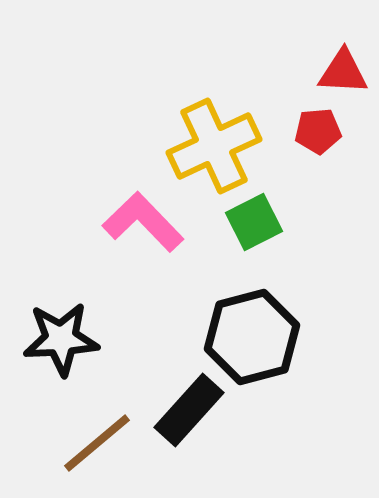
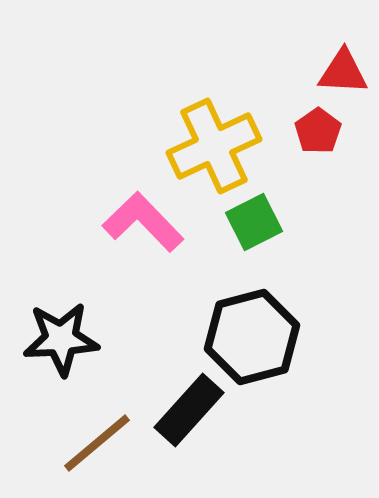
red pentagon: rotated 30 degrees counterclockwise
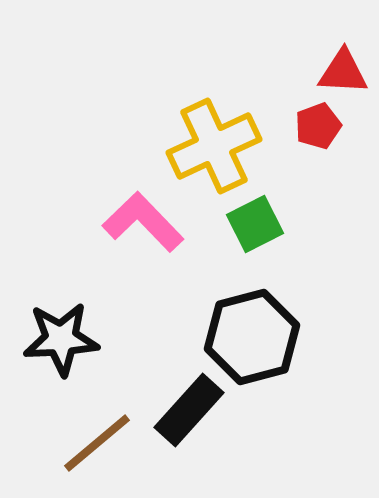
red pentagon: moved 5 px up; rotated 15 degrees clockwise
green square: moved 1 px right, 2 px down
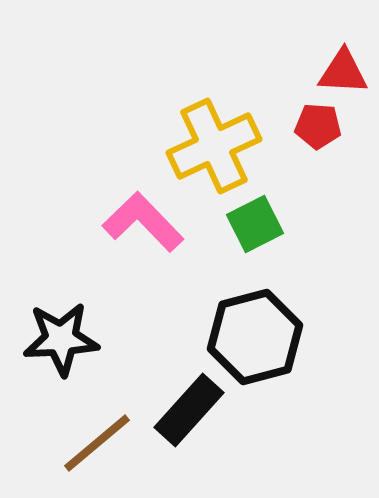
red pentagon: rotated 24 degrees clockwise
black hexagon: moved 3 px right
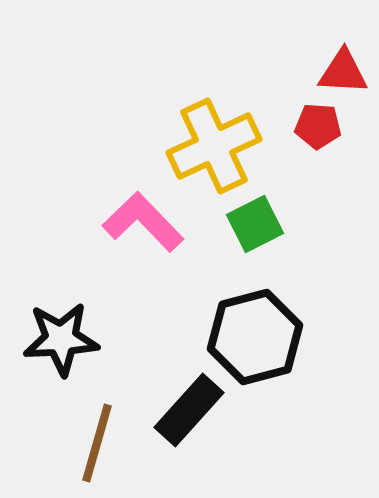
brown line: rotated 34 degrees counterclockwise
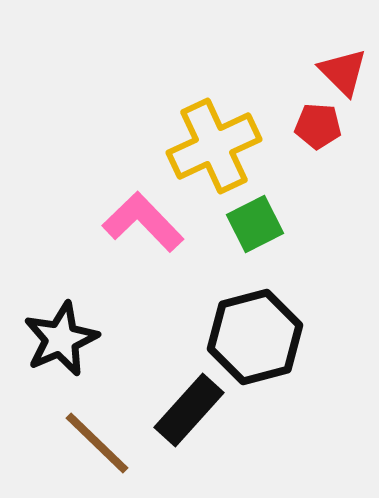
red triangle: rotated 42 degrees clockwise
black star: rotated 20 degrees counterclockwise
brown line: rotated 62 degrees counterclockwise
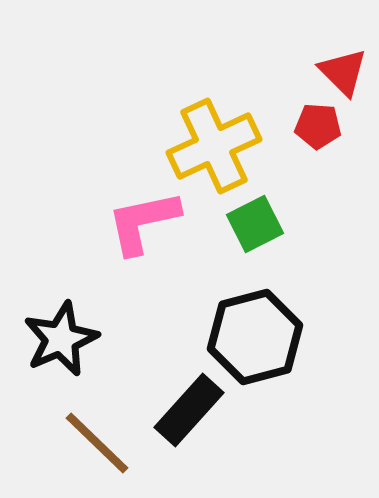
pink L-shape: rotated 58 degrees counterclockwise
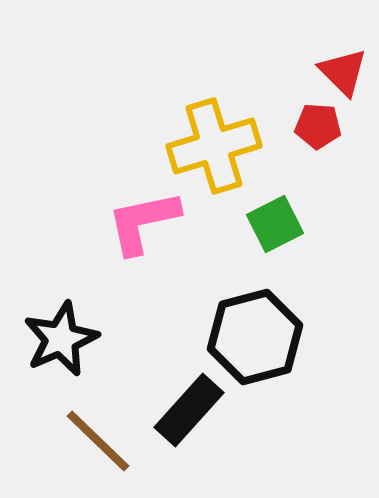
yellow cross: rotated 8 degrees clockwise
green square: moved 20 px right
brown line: moved 1 px right, 2 px up
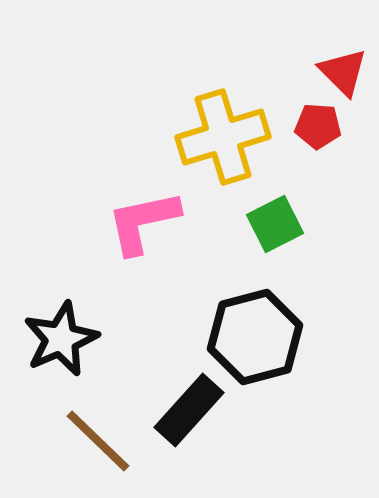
yellow cross: moved 9 px right, 9 px up
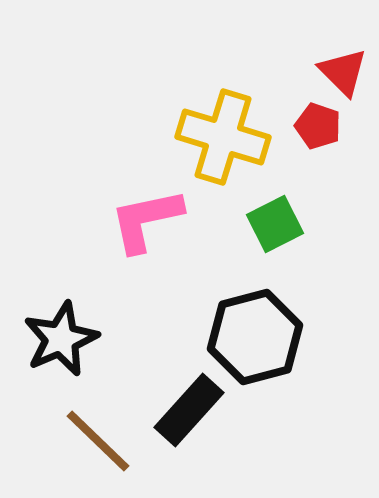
red pentagon: rotated 15 degrees clockwise
yellow cross: rotated 34 degrees clockwise
pink L-shape: moved 3 px right, 2 px up
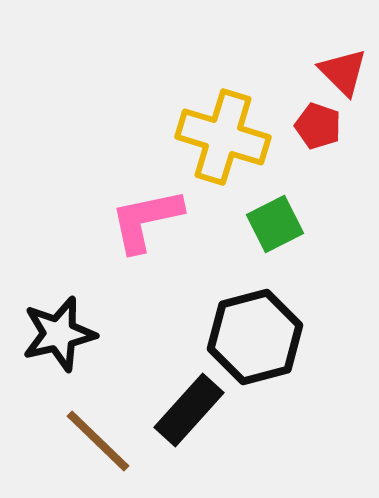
black star: moved 2 px left, 5 px up; rotated 10 degrees clockwise
